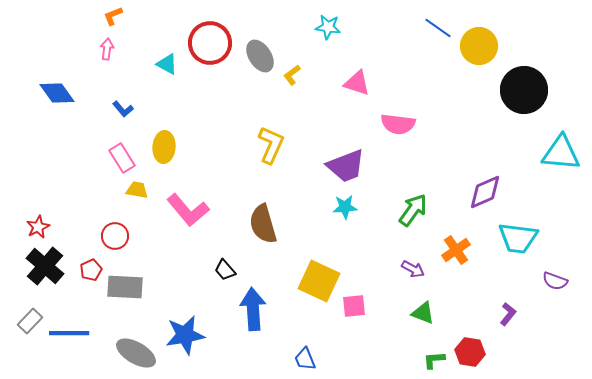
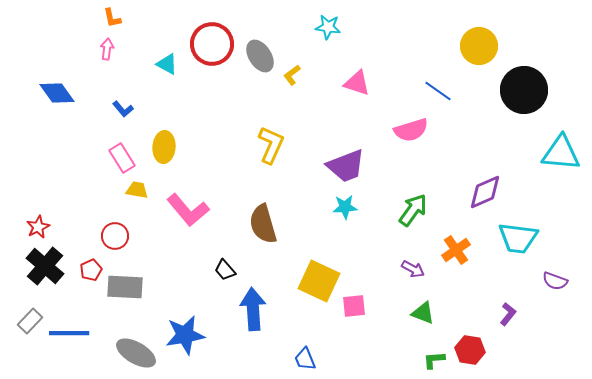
orange L-shape at (113, 16): moved 1 px left, 2 px down; rotated 80 degrees counterclockwise
blue line at (438, 28): moved 63 px down
red circle at (210, 43): moved 2 px right, 1 px down
pink semicircle at (398, 124): moved 13 px right, 6 px down; rotated 24 degrees counterclockwise
red hexagon at (470, 352): moved 2 px up
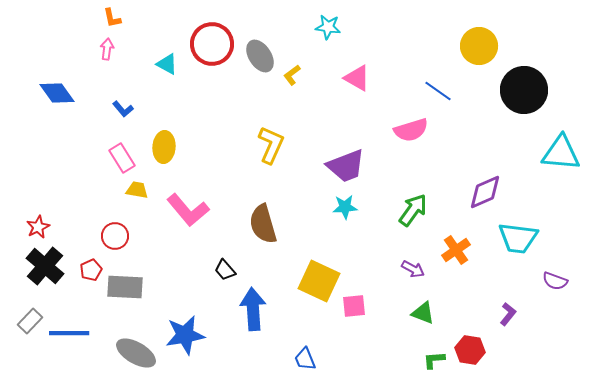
pink triangle at (357, 83): moved 5 px up; rotated 12 degrees clockwise
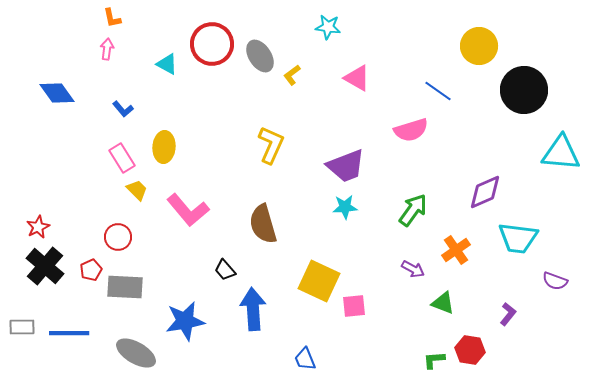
yellow trapezoid at (137, 190): rotated 35 degrees clockwise
red circle at (115, 236): moved 3 px right, 1 px down
green triangle at (423, 313): moved 20 px right, 10 px up
gray rectangle at (30, 321): moved 8 px left, 6 px down; rotated 45 degrees clockwise
blue star at (185, 335): moved 14 px up
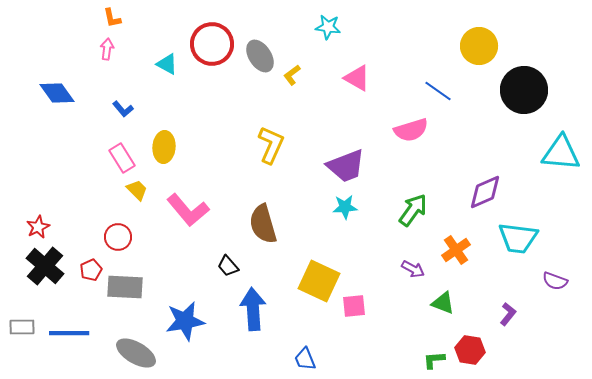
black trapezoid at (225, 270): moved 3 px right, 4 px up
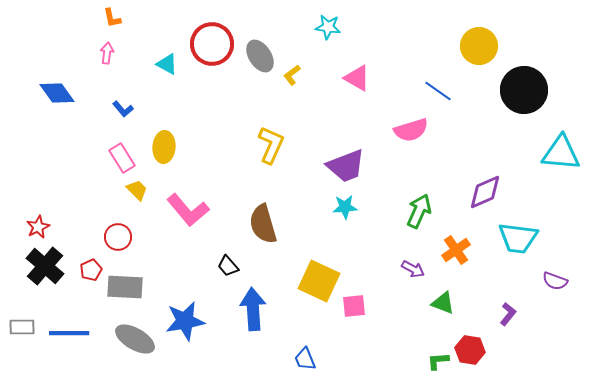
pink arrow at (107, 49): moved 4 px down
green arrow at (413, 210): moved 6 px right, 1 px down; rotated 12 degrees counterclockwise
gray ellipse at (136, 353): moved 1 px left, 14 px up
green L-shape at (434, 360): moved 4 px right, 1 px down
